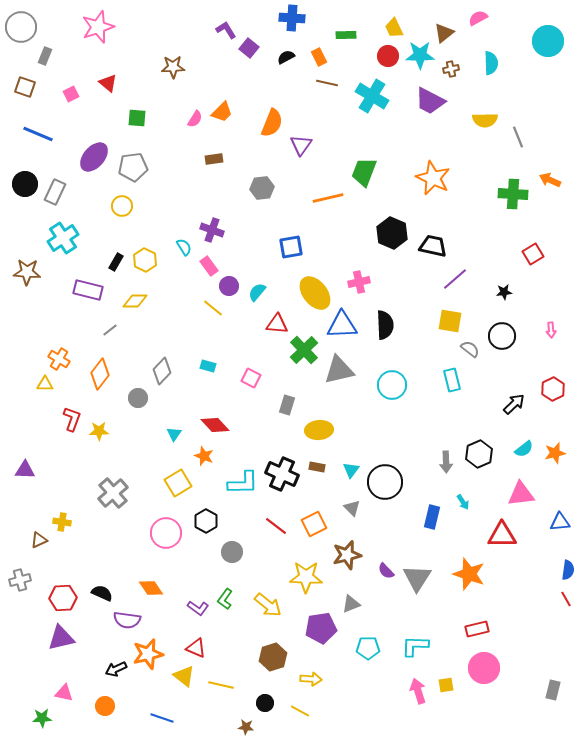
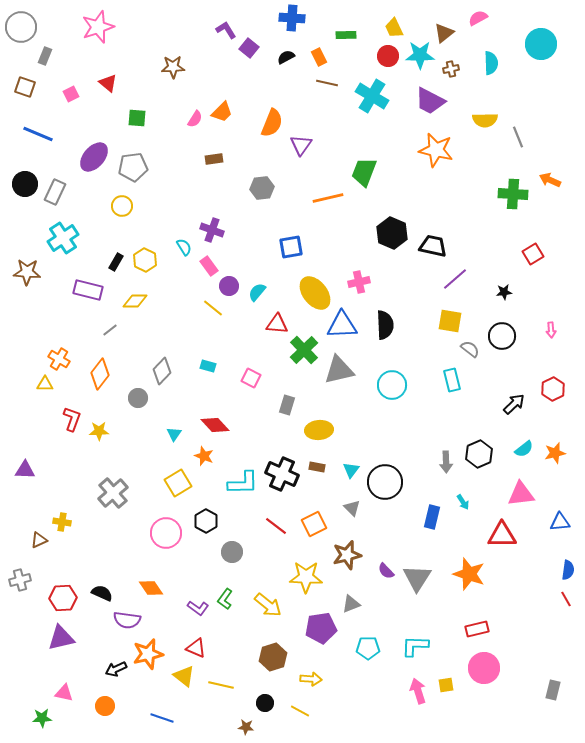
cyan circle at (548, 41): moved 7 px left, 3 px down
orange star at (433, 178): moved 3 px right, 28 px up; rotated 12 degrees counterclockwise
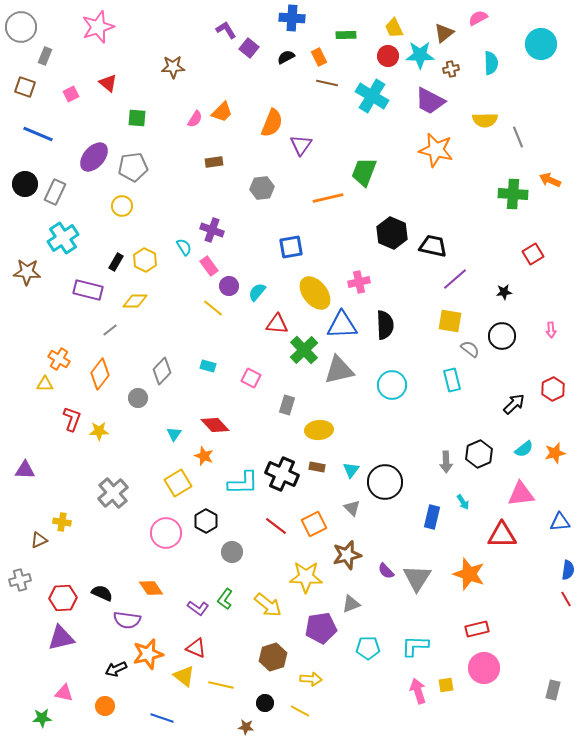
brown rectangle at (214, 159): moved 3 px down
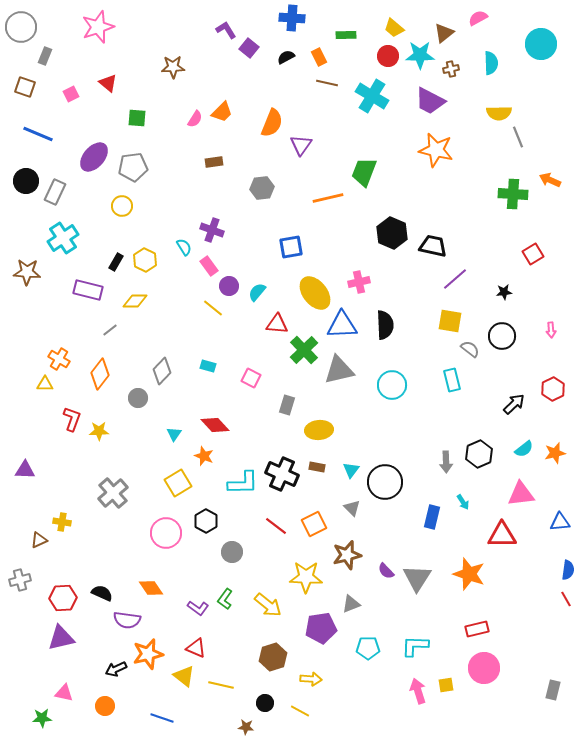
yellow trapezoid at (394, 28): rotated 25 degrees counterclockwise
yellow semicircle at (485, 120): moved 14 px right, 7 px up
black circle at (25, 184): moved 1 px right, 3 px up
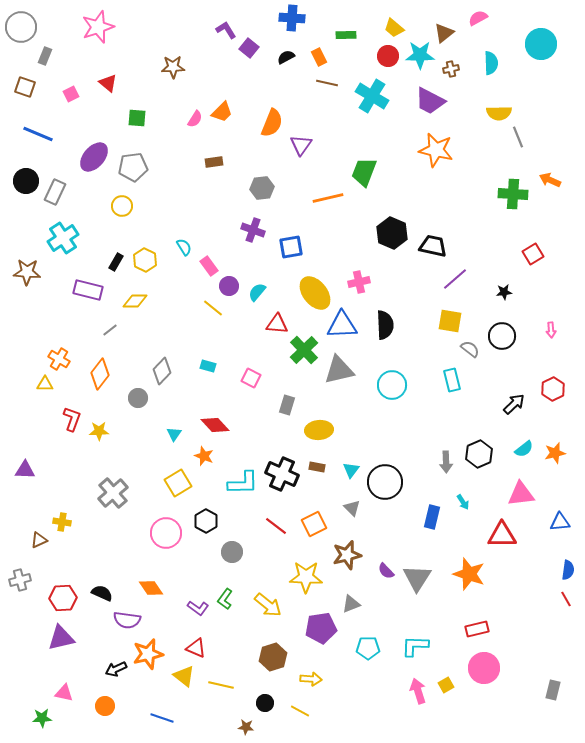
purple cross at (212, 230): moved 41 px right
yellow square at (446, 685): rotated 21 degrees counterclockwise
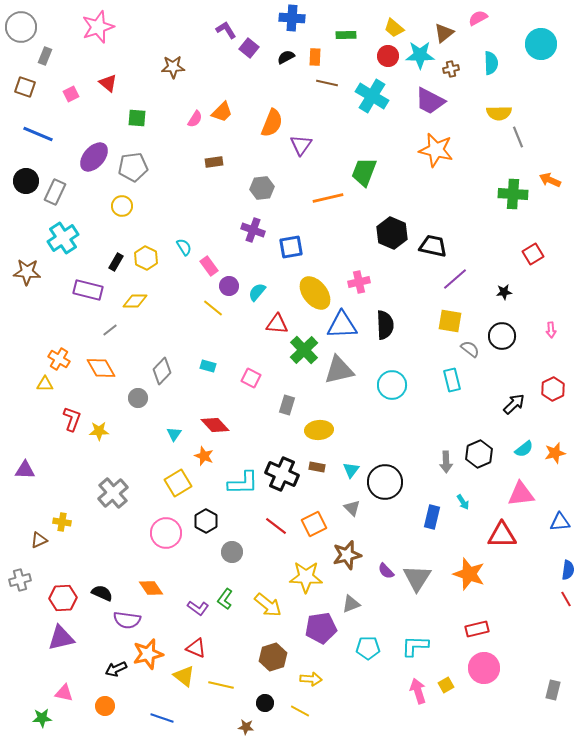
orange rectangle at (319, 57): moved 4 px left; rotated 30 degrees clockwise
yellow hexagon at (145, 260): moved 1 px right, 2 px up
orange diamond at (100, 374): moved 1 px right, 6 px up; rotated 68 degrees counterclockwise
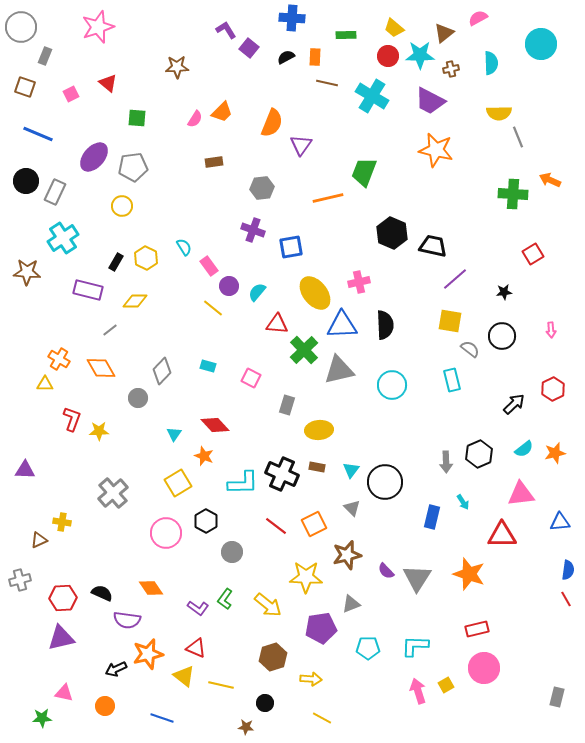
brown star at (173, 67): moved 4 px right
gray rectangle at (553, 690): moved 4 px right, 7 px down
yellow line at (300, 711): moved 22 px right, 7 px down
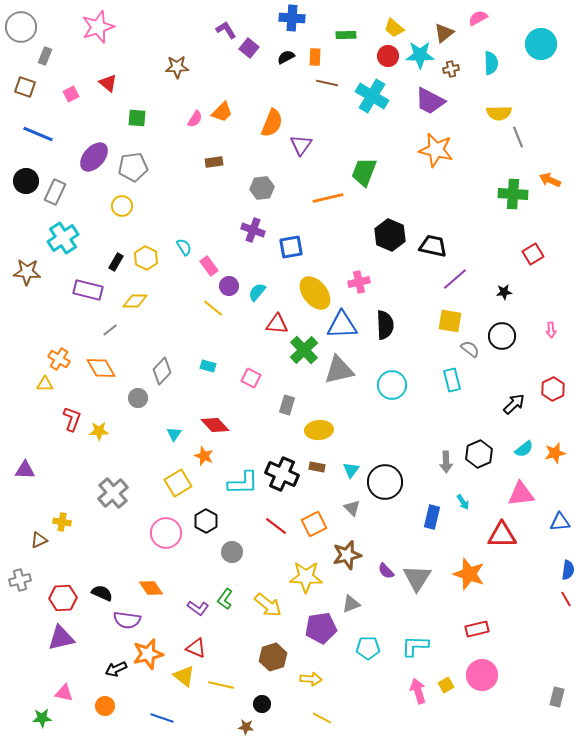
black hexagon at (392, 233): moved 2 px left, 2 px down
pink circle at (484, 668): moved 2 px left, 7 px down
black circle at (265, 703): moved 3 px left, 1 px down
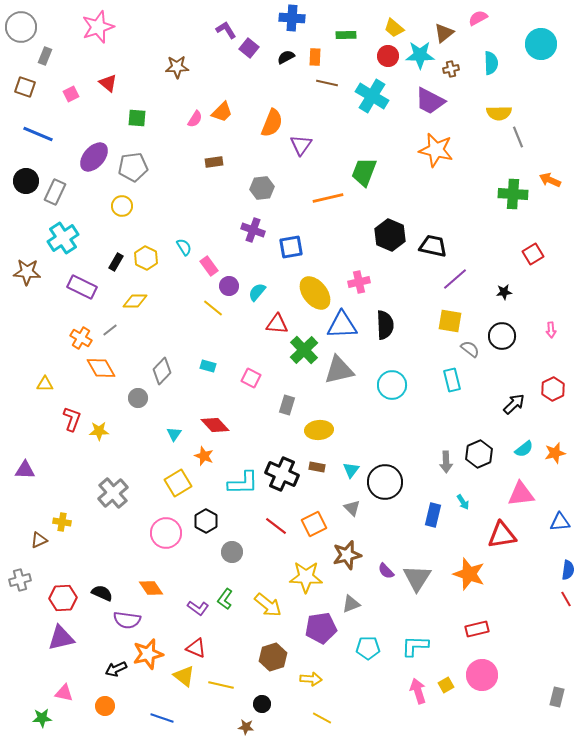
purple rectangle at (88, 290): moved 6 px left, 3 px up; rotated 12 degrees clockwise
orange cross at (59, 359): moved 22 px right, 21 px up
blue rectangle at (432, 517): moved 1 px right, 2 px up
red triangle at (502, 535): rotated 8 degrees counterclockwise
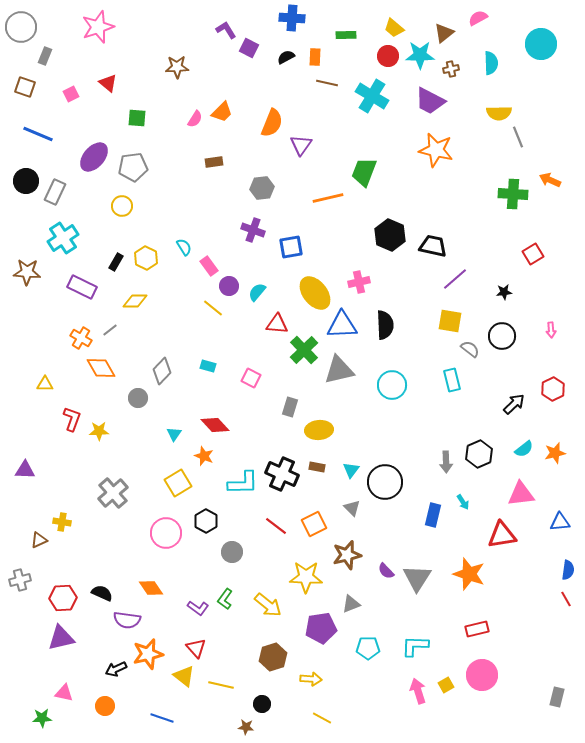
purple square at (249, 48): rotated 12 degrees counterclockwise
gray rectangle at (287, 405): moved 3 px right, 2 px down
red triangle at (196, 648): rotated 25 degrees clockwise
